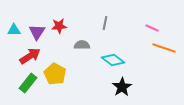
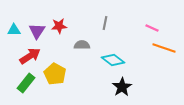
purple triangle: moved 1 px up
green rectangle: moved 2 px left
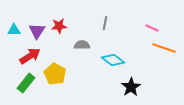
black star: moved 9 px right
